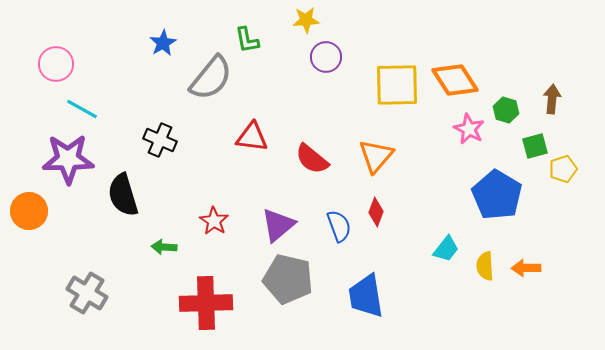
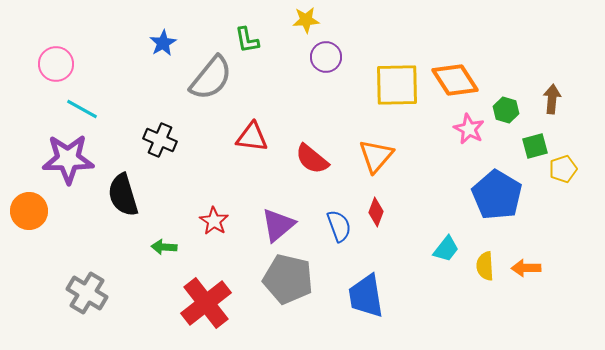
red cross: rotated 36 degrees counterclockwise
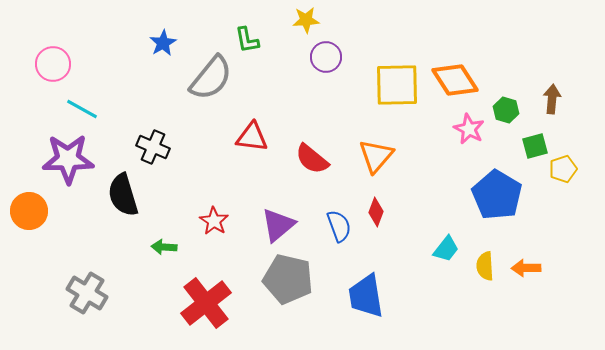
pink circle: moved 3 px left
black cross: moved 7 px left, 7 px down
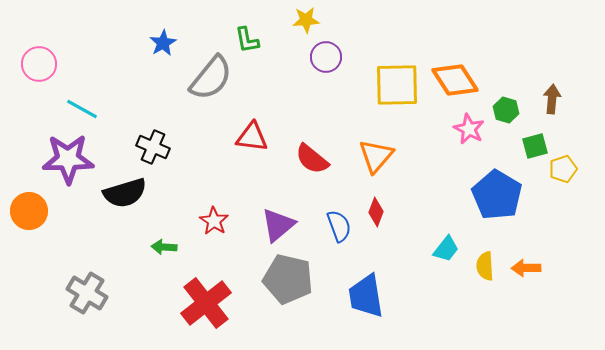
pink circle: moved 14 px left
black semicircle: moved 2 px right, 2 px up; rotated 90 degrees counterclockwise
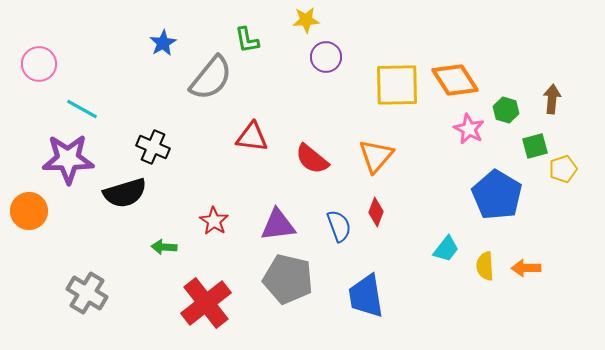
purple triangle: rotated 33 degrees clockwise
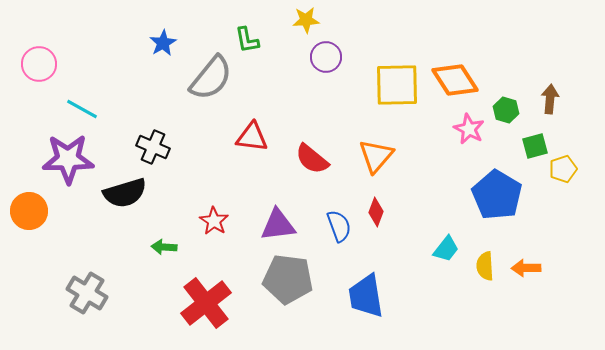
brown arrow: moved 2 px left
gray pentagon: rotated 6 degrees counterclockwise
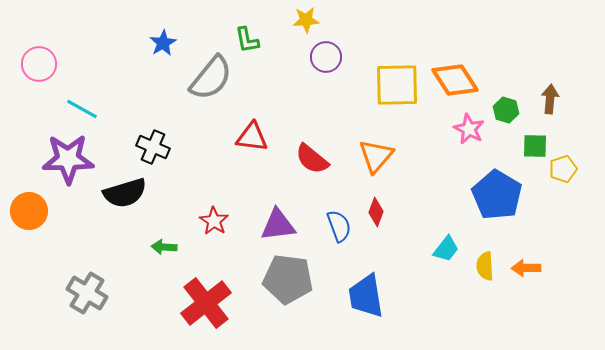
green square: rotated 16 degrees clockwise
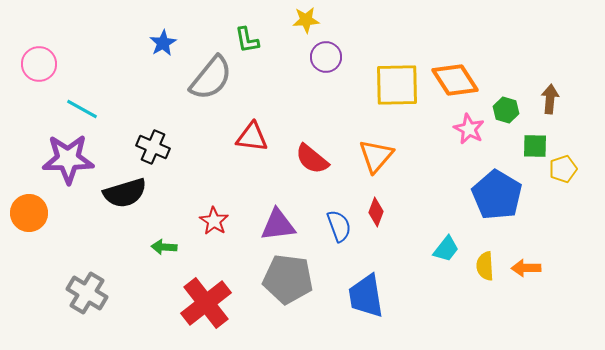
orange circle: moved 2 px down
